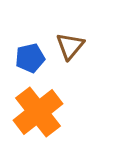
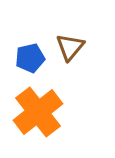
brown triangle: moved 1 px down
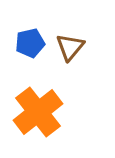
blue pentagon: moved 15 px up
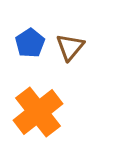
blue pentagon: rotated 20 degrees counterclockwise
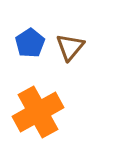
orange cross: rotated 9 degrees clockwise
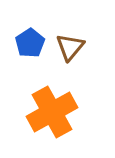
orange cross: moved 14 px right
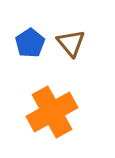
brown triangle: moved 1 px right, 4 px up; rotated 20 degrees counterclockwise
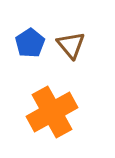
brown triangle: moved 2 px down
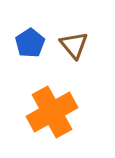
brown triangle: moved 3 px right
